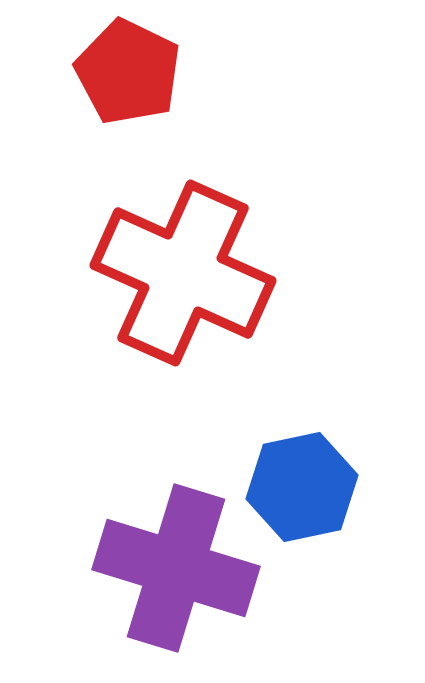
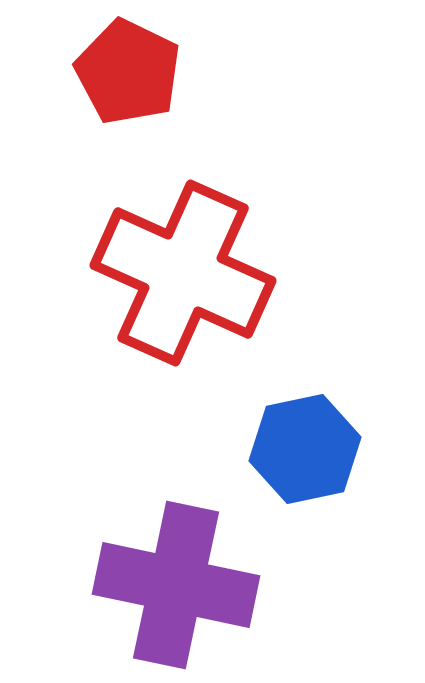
blue hexagon: moved 3 px right, 38 px up
purple cross: moved 17 px down; rotated 5 degrees counterclockwise
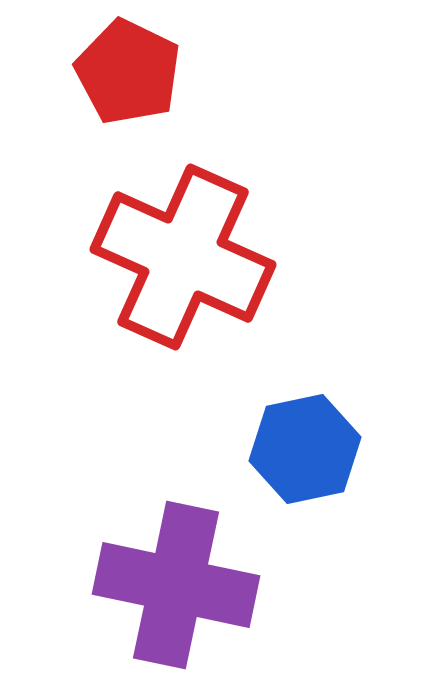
red cross: moved 16 px up
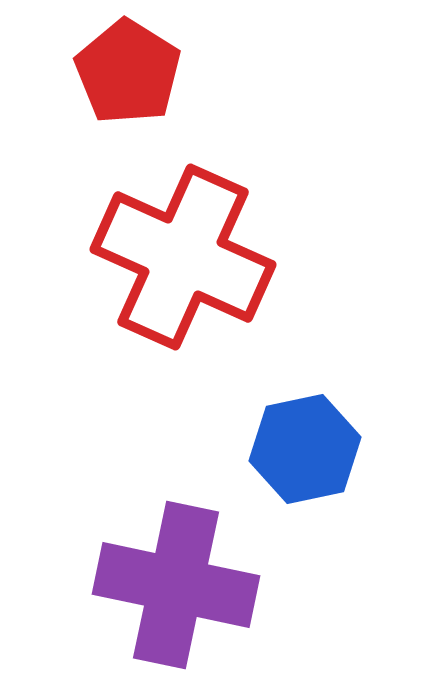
red pentagon: rotated 6 degrees clockwise
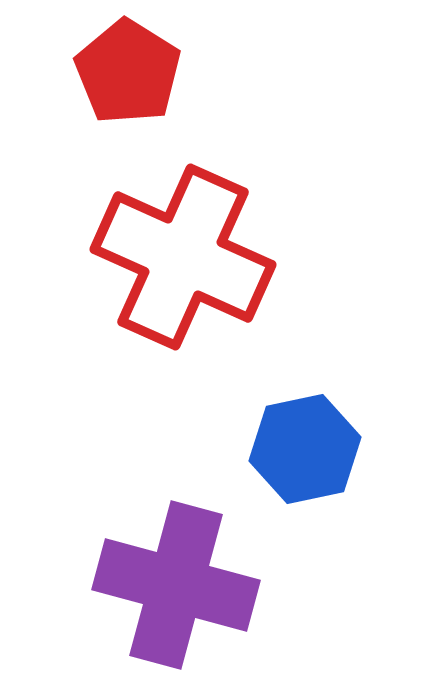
purple cross: rotated 3 degrees clockwise
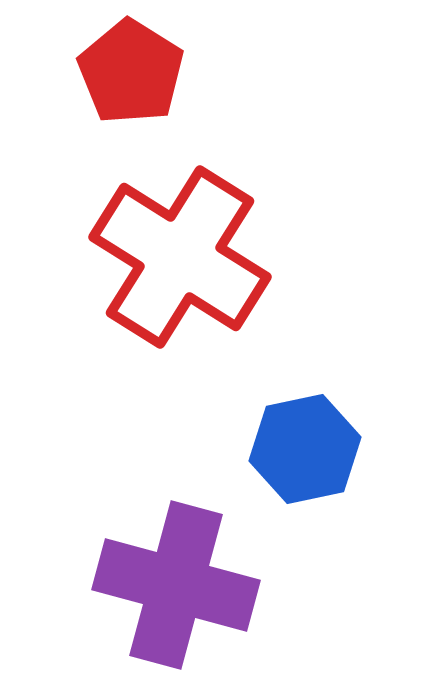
red pentagon: moved 3 px right
red cross: moved 3 px left; rotated 8 degrees clockwise
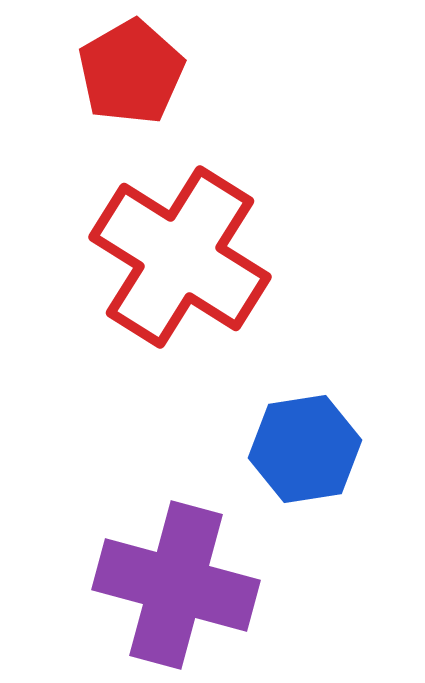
red pentagon: rotated 10 degrees clockwise
blue hexagon: rotated 3 degrees clockwise
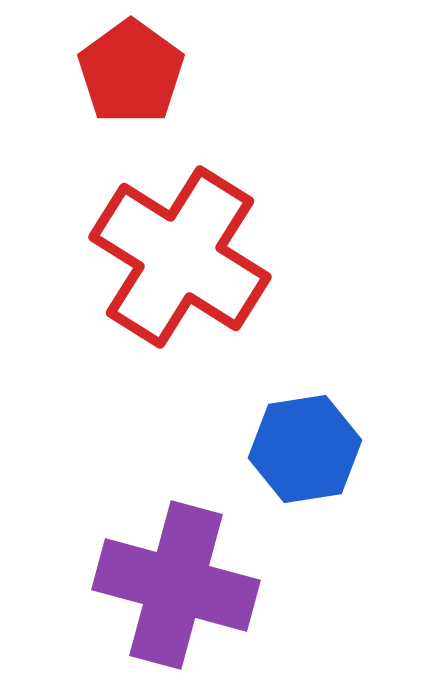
red pentagon: rotated 6 degrees counterclockwise
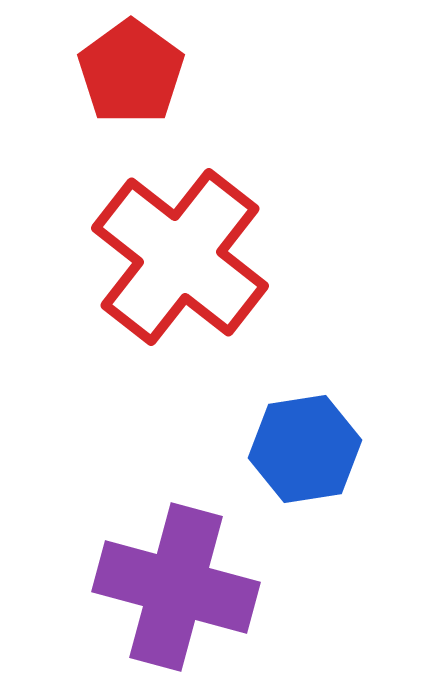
red cross: rotated 6 degrees clockwise
purple cross: moved 2 px down
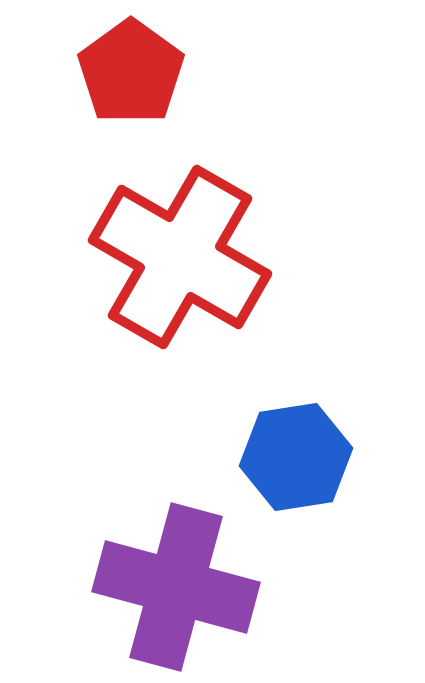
red cross: rotated 8 degrees counterclockwise
blue hexagon: moved 9 px left, 8 px down
